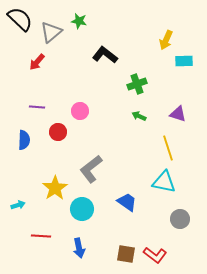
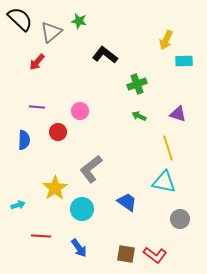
blue arrow: rotated 24 degrees counterclockwise
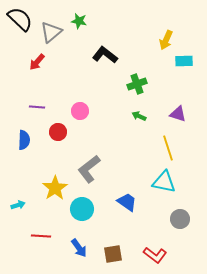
gray L-shape: moved 2 px left
brown square: moved 13 px left; rotated 18 degrees counterclockwise
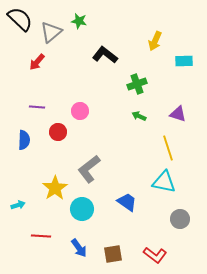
yellow arrow: moved 11 px left, 1 px down
